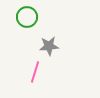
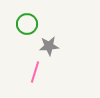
green circle: moved 7 px down
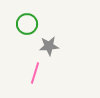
pink line: moved 1 px down
